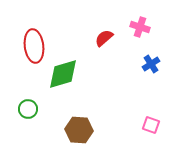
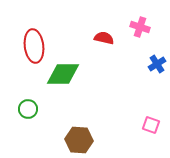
red semicircle: rotated 54 degrees clockwise
blue cross: moved 6 px right
green diamond: rotated 16 degrees clockwise
brown hexagon: moved 10 px down
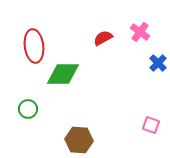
pink cross: moved 5 px down; rotated 18 degrees clockwise
red semicircle: moved 1 px left; rotated 42 degrees counterclockwise
blue cross: moved 1 px right, 1 px up; rotated 12 degrees counterclockwise
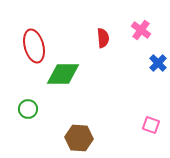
pink cross: moved 1 px right, 2 px up
red semicircle: rotated 114 degrees clockwise
red ellipse: rotated 8 degrees counterclockwise
brown hexagon: moved 2 px up
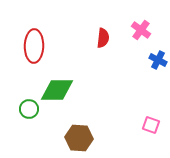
red semicircle: rotated 12 degrees clockwise
red ellipse: rotated 16 degrees clockwise
blue cross: moved 3 px up; rotated 18 degrees counterclockwise
green diamond: moved 6 px left, 16 px down
green circle: moved 1 px right
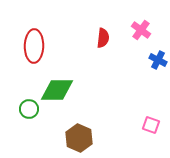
brown hexagon: rotated 20 degrees clockwise
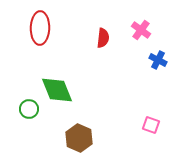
red ellipse: moved 6 px right, 18 px up
green diamond: rotated 68 degrees clockwise
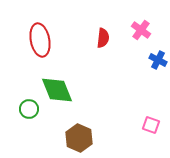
red ellipse: moved 12 px down; rotated 12 degrees counterclockwise
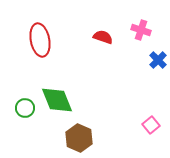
pink cross: rotated 18 degrees counterclockwise
red semicircle: moved 1 px up; rotated 78 degrees counterclockwise
blue cross: rotated 18 degrees clockwise
green diamond: moved 10 px down
green circle: moved 4 px left, 1 px up
pink square: rotated 30 degrees clockwise
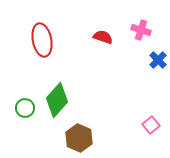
red ellipse: moved 2 px right
green diamond: rotated 64 degrees clockwise
